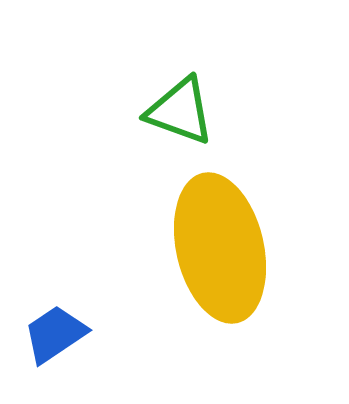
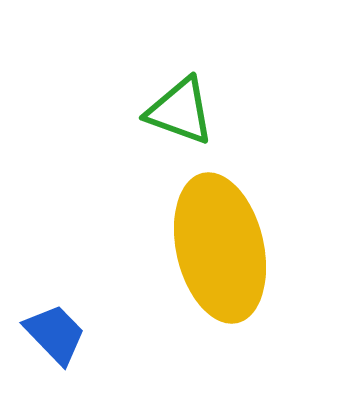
blue trapezoid: rotated 80 degrees clockwise
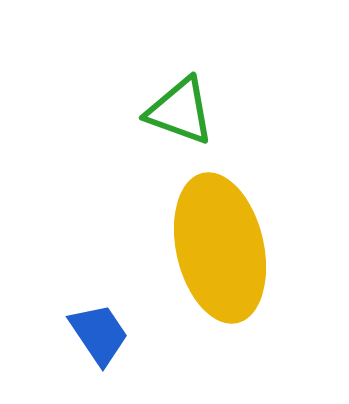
blue trapezoid: moved 44 px right; rotated 10 degrees clockwise
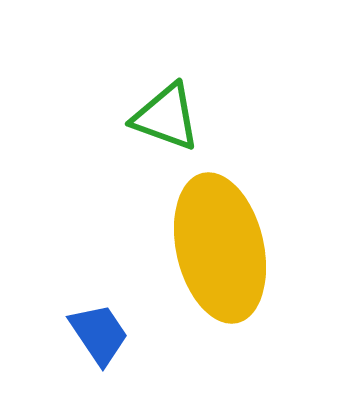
green triangle: moved 14 px left, 6 px down
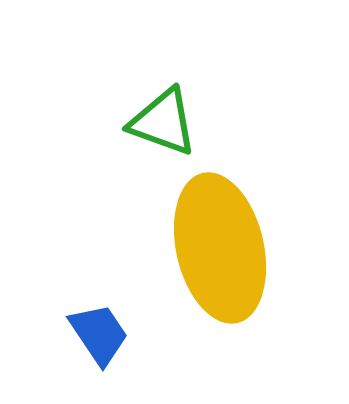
green triangle: moved 3 px left, 5 px down
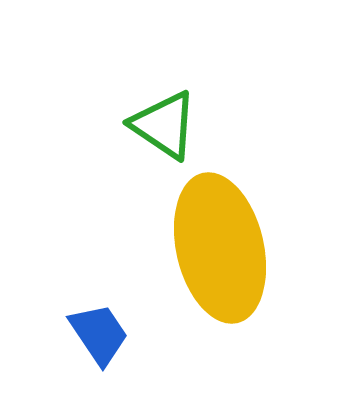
green triangle: moved 1 px right, 3 px down; rotated 14 degrees clockwise
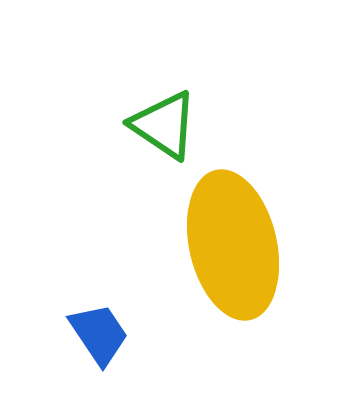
yellow ellipse: moved 13 px right, 3 px up
